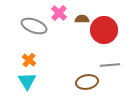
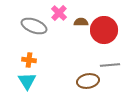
brown semicircle: moved 1 px left, 3 px down
orange cross: rotated 32 degrees counterclockwise
brown ellipse: moved 1 px right, 1 px up
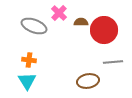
gray line: moved 3 px right, 3 px up
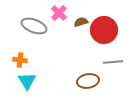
brown semicircle: rotated 16 degrees counterclockwise
orange cross: moved 9 px left
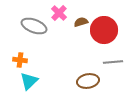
cyan triangle: moved 2 px right; rotated 18 degrees clockwise
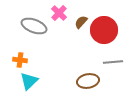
brown semicircle: rotated 32 degrees counterclockwise
